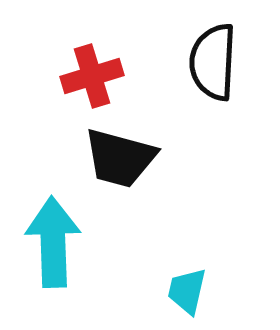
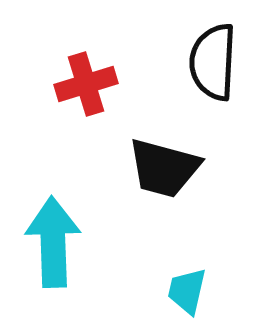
red cross: moved 6 px left, 8 px down
black trapezoid: moved 44 px right, 10 px down
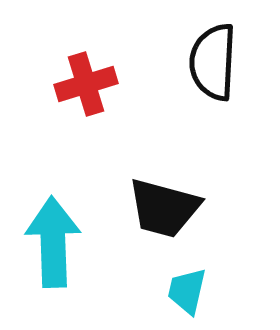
black trapezoid: moved 40 px down
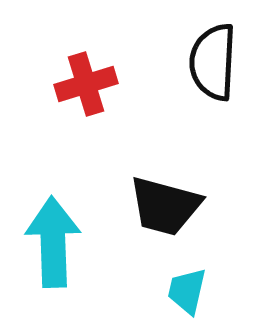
black trapezoid: moved 1 px right, 2 px up
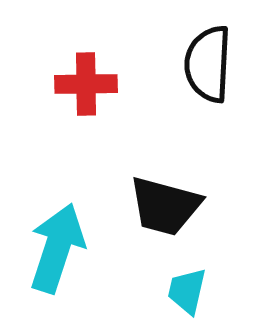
black semicircle: moved 5 px left, 2 px down
red cross: rotated 16 degrees clockwise
cyan arrow: moved 4 px right, 6 px down; rotated 20 degrees clockwise
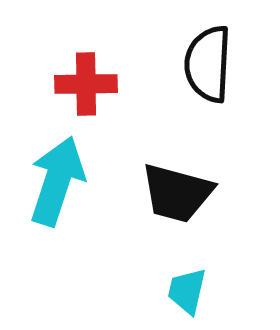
black trapezoid: moved 12 px right, 13 px up
cyan arrow: moved 67 px up
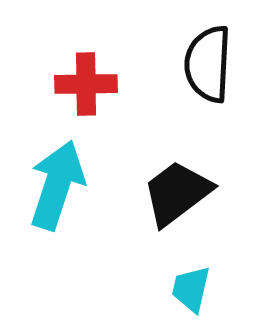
cyan arrow: moved 4 px down
black trapezoid: rotated 128 degrees clockwise
cyan trapezoid: moved 4 px right, 2 px up
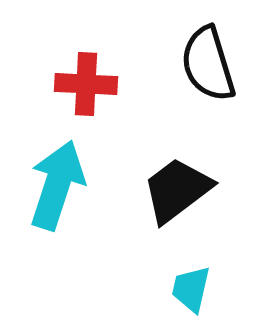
black semicircle: rotated 20 degrees counterclockwise
red cross: rotated 4 degrees clockwise
black trapezoid: moved 3 px up
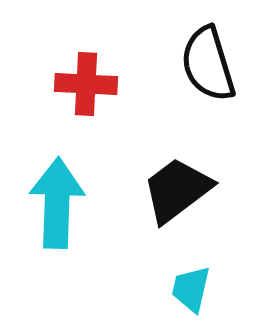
cyan arrow: moved 18 px down; rotated 16 degrees counterclockwise
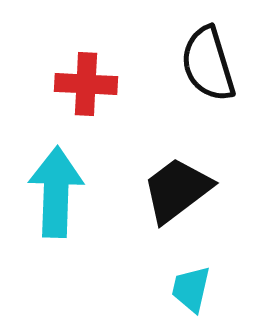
cyan arrow: moved 1 px left, 11 px up
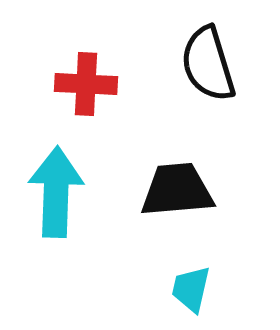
black trapezoid: rotated 32 degrees clockwise
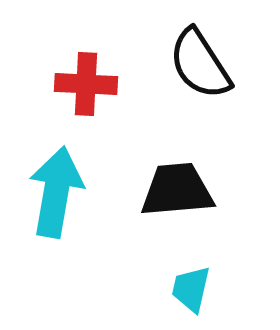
black semicircle: moved 8 px left; rotated 16 degrees counterclockwise
cyan arrow: rotated 8 degrees clockwise
